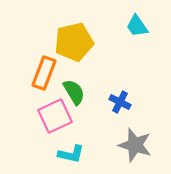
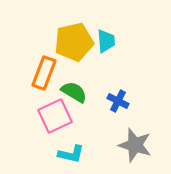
cyan trapezoid: moved 31 px left, 15 px down; rotated 150 degrees counterclockwise
green semicircle: rotated 28 degrees counterclockwise
blue cross: moved 2 px left, 1 px up
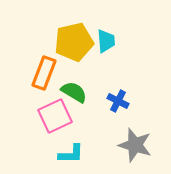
cyan L-shape: rotated 12 degrees counterclockwise
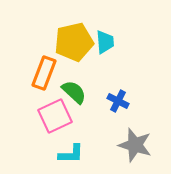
cyan trapezoid: moved 1 px left, 1 px down
green semicircle: rotated 12 degrees clockwise
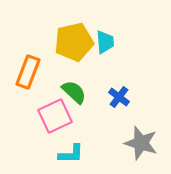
orange rectangle: moved 16 px left, 1 px up
blue cross: moved 1 px right, 4 px up; rotated 10 degrees clockwise
gray star: moved 6 px right, 2 px up
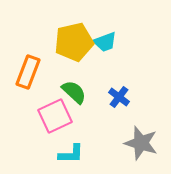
cyan trapezoid: rotated 75 degrees clockwise
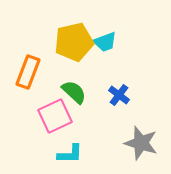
blue cross: moved 2 px up
cyan L-shape: moved 1 px left
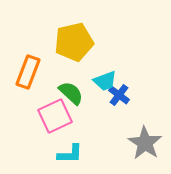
cyan trapezoid: moved 39 px down
green semicircle: moved 3 px left, 1 px down
gray star: moved 4 px right; rotated 16 degrees clockwise
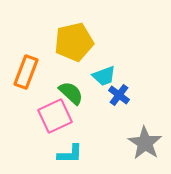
orange rectangle: moved 2 px left
cyan trapezoid: moved 1 px left, 5 px up
